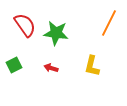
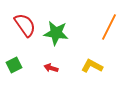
orange line: moved 4 px down
yellow L-shape: rotated 105 degrees clockwise
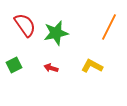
green star: rotated 20 degrees counterclockwise
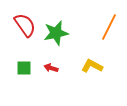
green square: moved 10 px right, 3 px down; rotated 28 degrees clockwise
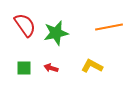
orange line: rotated 52 degrees clockwise
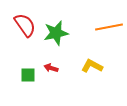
green square: moved 4 px right, 7 px down
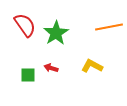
green star: rotated 20 degrees counterclockwise
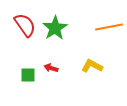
green star: moved 1 px left, 5 px up
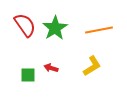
orange line: moved 10 px left, 3 px down
yellow L-shape: rotated 120 degrees clockwise
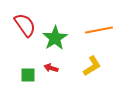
green star: moved 10 px down
